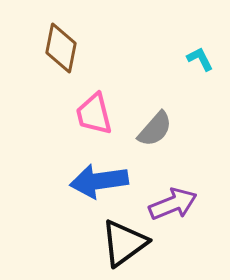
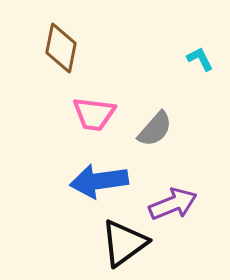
pink trapezoid: rotated 69 degrees counterclockwise
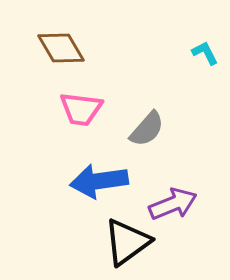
brown diamond: rotated 42 degrees counterclockwise
cyan L-shape: moved 5 px right, 6 px up
pink trapezoid: moved 13 px left, 5 px up
gray semicircle: moved 8 px left
black triangle: moved 3 px right, 1 px up
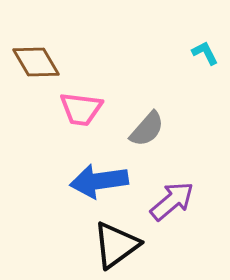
brown diamond: moved 25 px left, 14 px down
purple arrow: moved 1 px left, 3 px up; rotated 18 degrees counterclockwise
black triangle: moved 11 px left, 3 px down
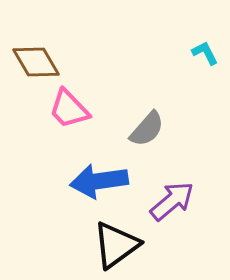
pink trapezoid: moved 12 px left; rotated 39 degrees clockwise
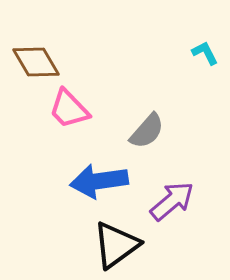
gray semicircle: moved 2 px down
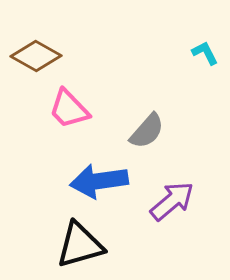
brown diamond: moved 6 px up; rotated 30 degrees counterclockwise
black triangle: moved 36 px left; rotated 20 degrees clockwise
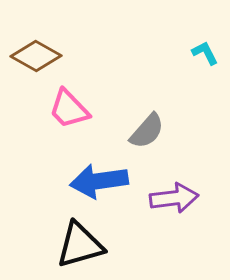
purple arrow: moved 2 px right, 3 px up; rotated 33 degrees clockwise
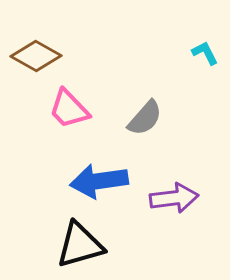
gray semicircle: moved 2 px left, 13 px up
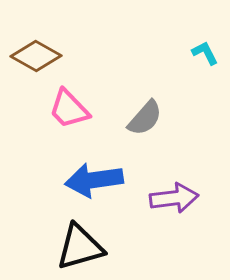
blue arrow: moved 5 px left, 1 px up
black triangle: moved 2 px down
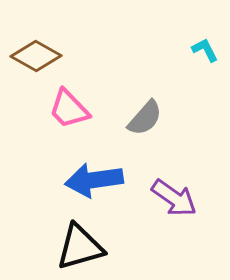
cyan L-shape: moved 3 px up
purple arrow: rotated 42 degrees clockwise
